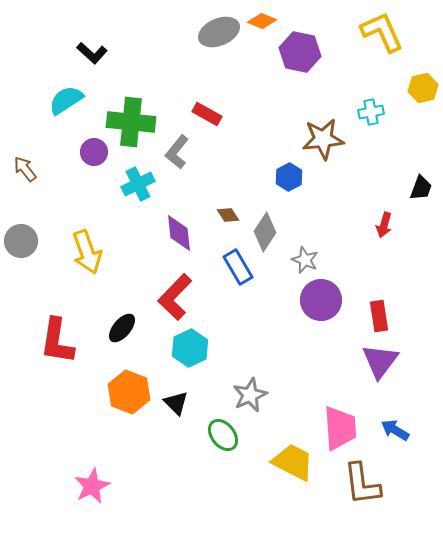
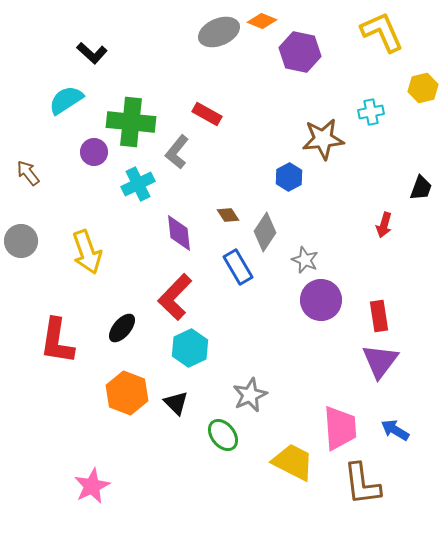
brown arrow at (25, 169): moved 3 px right, 4 px down
orange hexagon at (129, 392): moved 2 px left, 1 px down
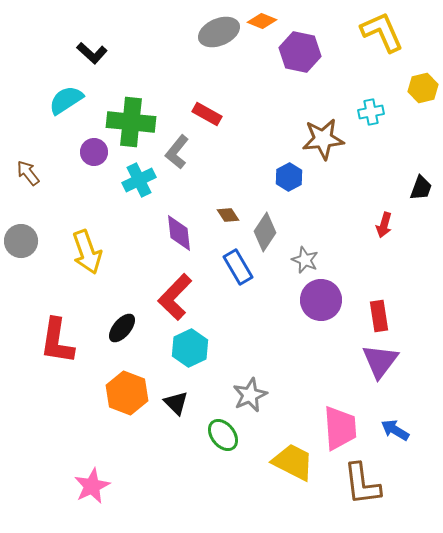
cyan cross at (138, 184): moved 1 px right, 4 px up
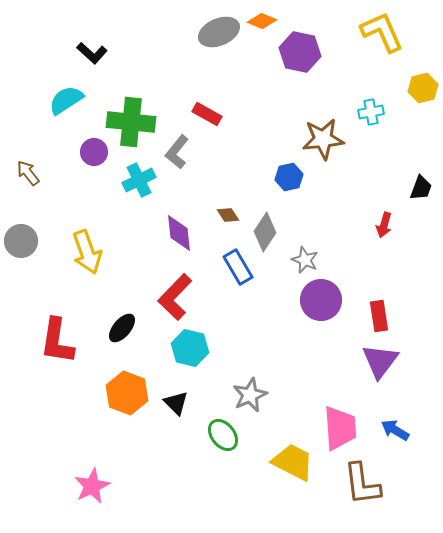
blue hexagon at (289, 177): rotated 16 degrees clockwise
cyan hexagon at (190, 348): rotated 21 degrees counterclockwise
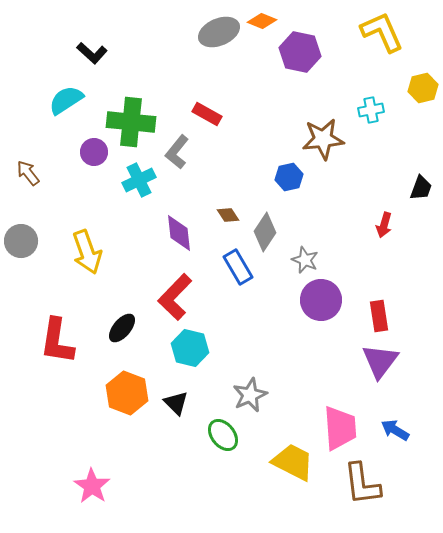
cyan cross at (371, 112): moved 2 px up
pink star at (92, 486): rotated 12 degrees counterclockwise
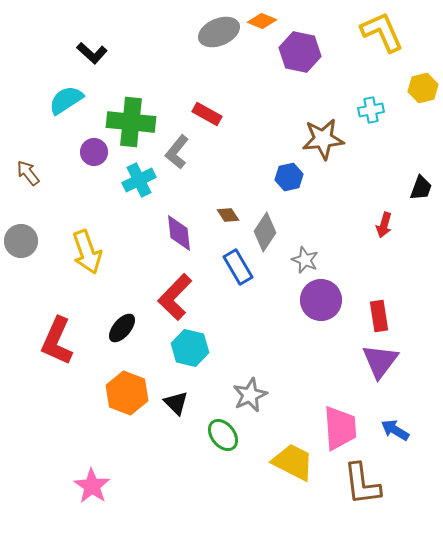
red L-shape at (57, 341): rotated 15 degrees clockwise
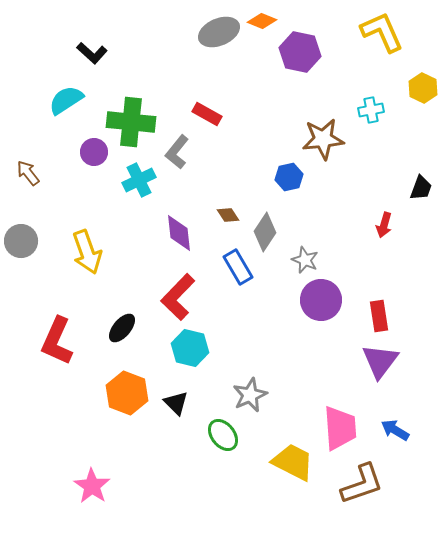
yellow hexagon at (423, 88): rotated 20 degrees counterclockwise
red L-shape at (175, 297): moved 3 px right
brown L-shape at (362, 484): rotated 102 degrees counterclockwise
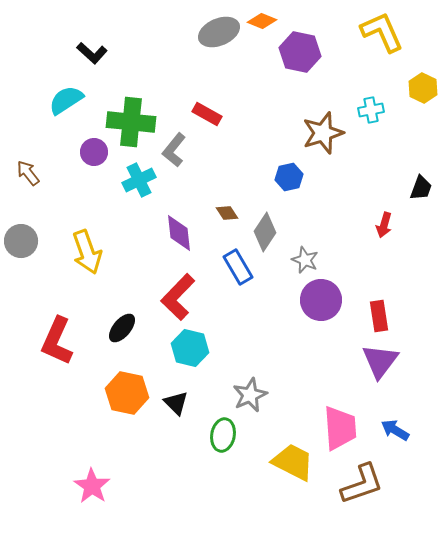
brown star at (323, 139): moved 6 px up; rotated 12 degrees counterclockwise
gray L-shape at (177, 152): moved 3 px left, 2 px up
brown diamond at (228, 215): moved 1 px left, 2 px up
orange hexagon at (127, 393): rotated 9 degrees counterclockwise
green ellipse at (223, 435): rotated 48 degrees clockwise
